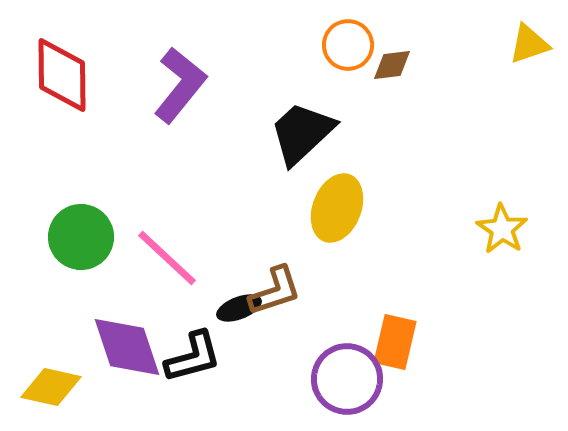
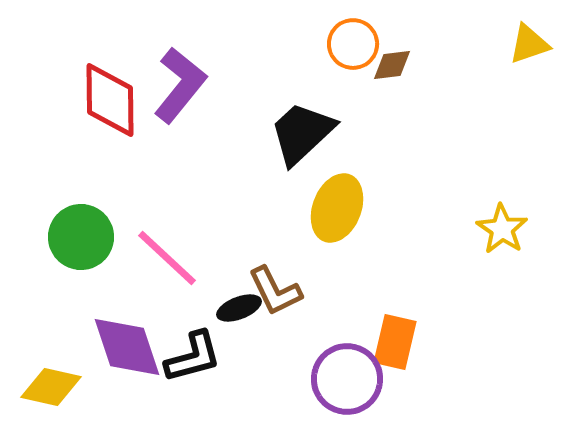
orange circle: moved 5 px right, 1 px up
red diamond: moved 48 px right, 25 px down
brown L-shape: rotated 82 degrees clockwise
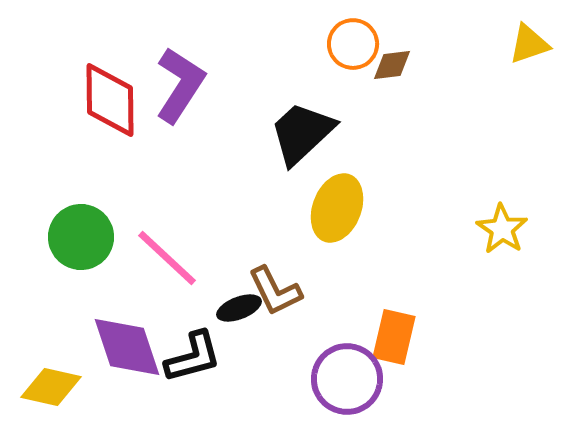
purple L-shape: rotated 6 degrees counterclockwise
orange rectangle: moved 1 px left, 5 px up
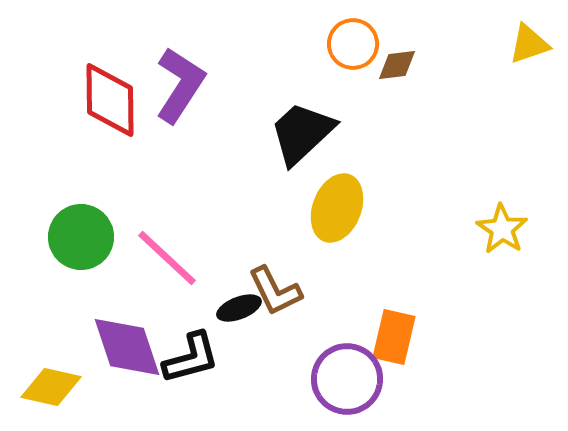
brown diamond: moved 5 px right
black L-shape: moved 2 px left, 1 px down
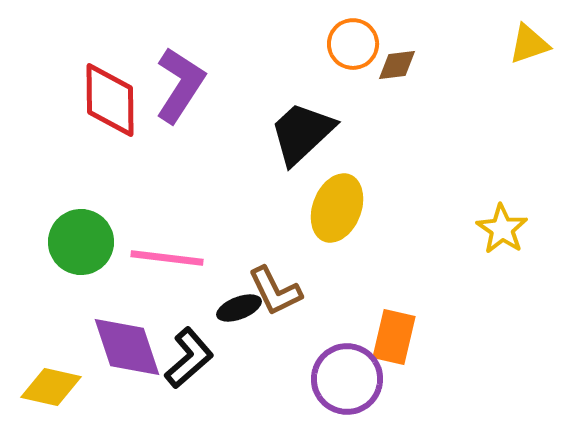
green circle: moved 5 px down
pink line: rotated 36 degrees counterclockwise
black L-shape: moved 2 px left; rotated 26 degrees counterclockwise
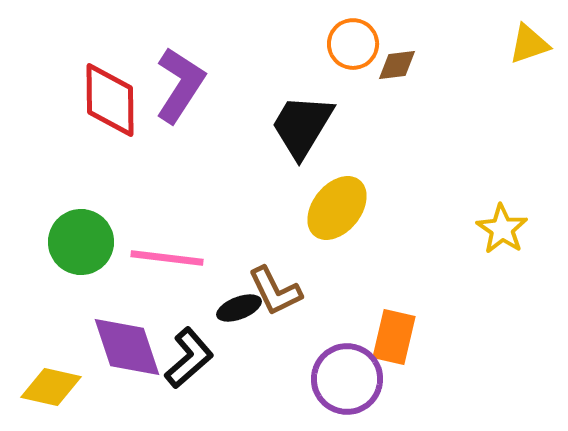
black trapezoid: moved 7 px up; rotated 16 degrees counterclockwise
yellow ellipse: rotated 18 degrees clockwise
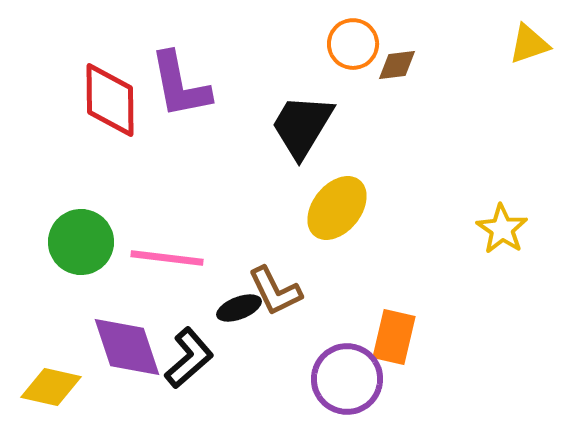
purple L-shape: rotated 136 degrees clockwise
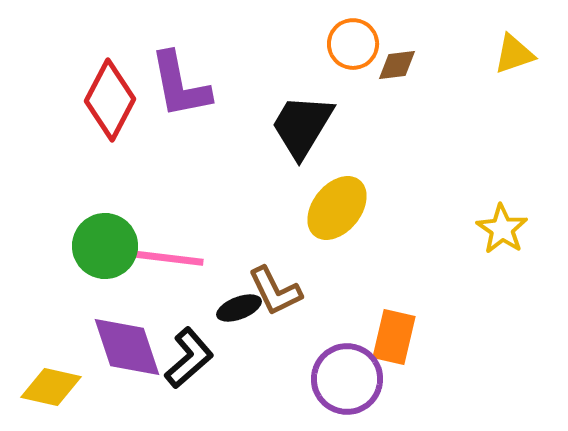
yellow triangle: moved 15 px left, 10 px down
red diamond: rotated 28 degrees clockwise
green circle: moved 24 px right, 4 px down
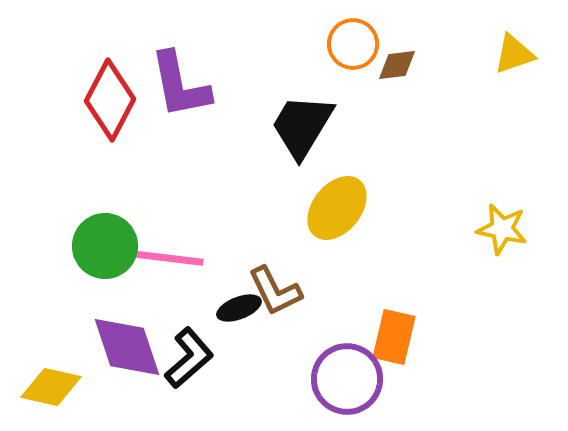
yellow star: rotated 21 degrees counterclockwise
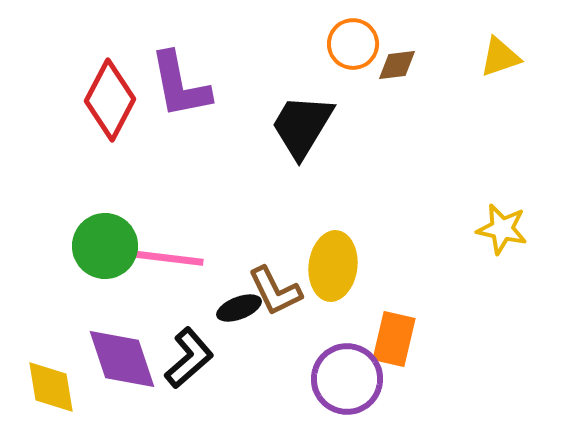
yellow triangle: moved 14 px left, 3 px down
yellow ellipse: moved 4 px left, 58 px down; rotated 32 degrees counterclockwise
orange rectangle: moved 2 px down
purple diamond: moved 5 px left, 12 px down
yellow diamond: rotated 68 degrees clockwise
